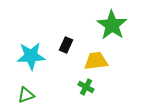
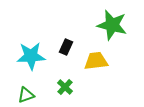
green star: rotated 20 degrees counterclockwise
black rectangle: moved 2 px down
green cross: moved 21 px left; rotated 14 degrees clockwise
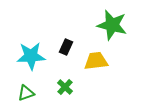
green triangle: moved 2 px up
